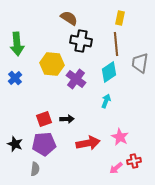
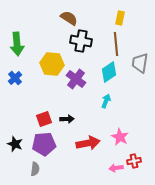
pink arrow: rotated 32 degrees clockwise
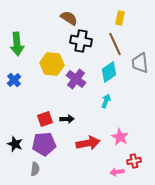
brown line: moved 1 px left; rotated 20 degrees counterclockwise
gray trapezoid: rotated 15 degrees counterclockwise
blue cross: moved 1 px left, 2 px down
red square: moved 1 px right
pink arrow: moved 1 px right, 4 px down
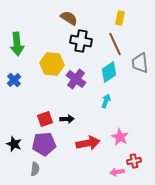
black star: moved 1 px left
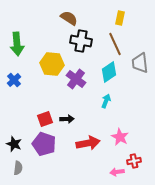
purple pentagon: rotated 25 degrees clockwise
gray semicircle: moved 17 px left, 1 px up
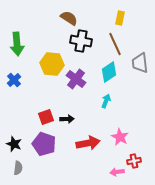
red square: moved 1 px right, 2 px up
